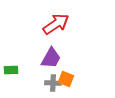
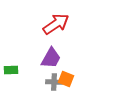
gray cross: moved 1 px right, 1 px up
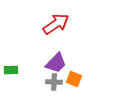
purple trapezoid: moved 5 px right, 5 px down; rotated 15 degrees clockwise
orange square: moved 8 px right
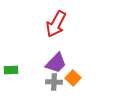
red arrow: rotated 152 degrees clockwise
orange square: moved 1 px left, 1 px up; rotated 21 degrees clockwise
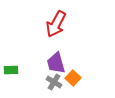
purple trapezoid: rotated 120 degrees clockwise
gray cross: rotated 28 degrees clockwise
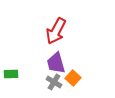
red arrow: moved 7 px down
green rectangle: moved 4 px down
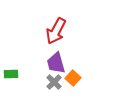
gray cross: rotated 14 degrees clockwise
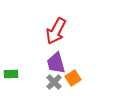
orange square: rotated 14 degrees clockwise
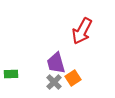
red arrow: moved 26 px right
